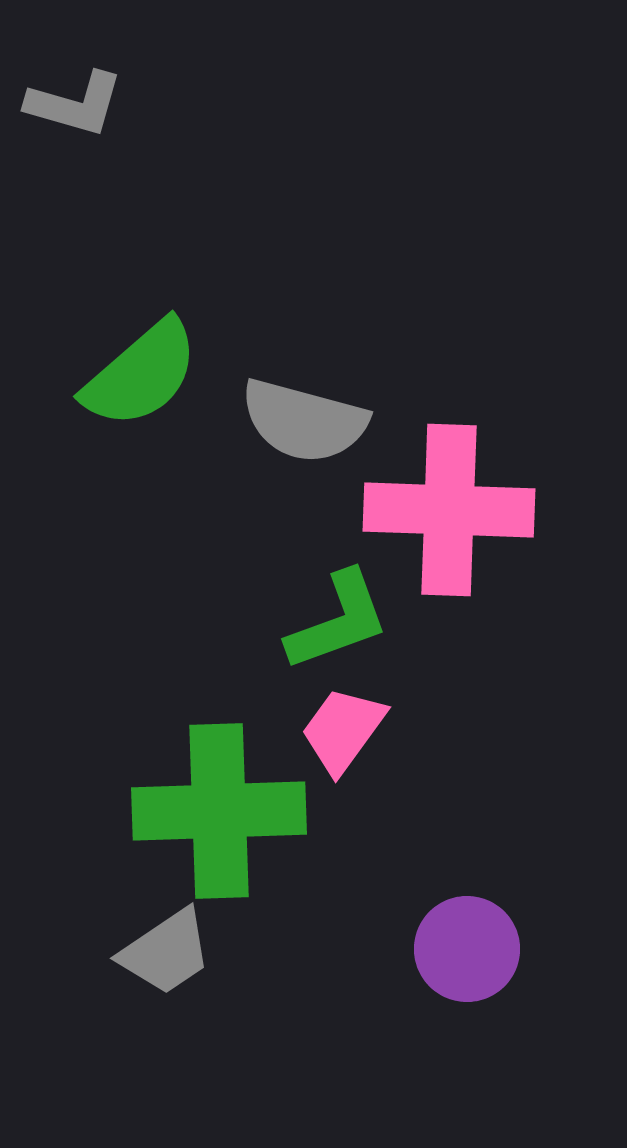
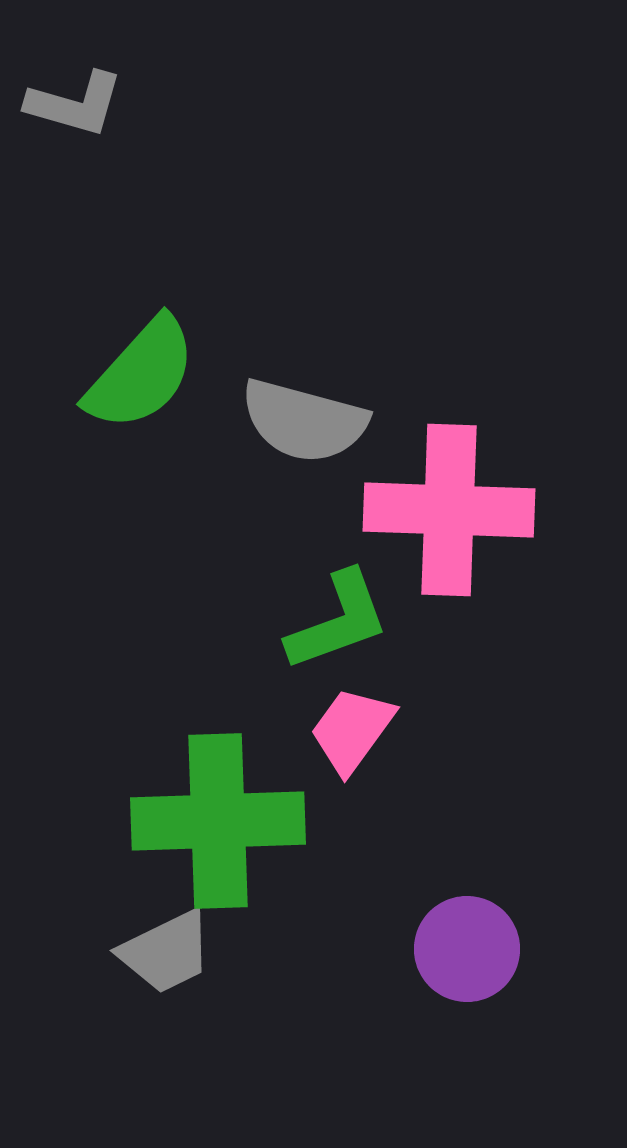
green semicircle: rotated 7 degrees counterclockwise
pink trapezoid: moved 9 px right
green cross: moved 1 px left, 10 px down
gray trapezoid: rotated 8 degrees clockwise
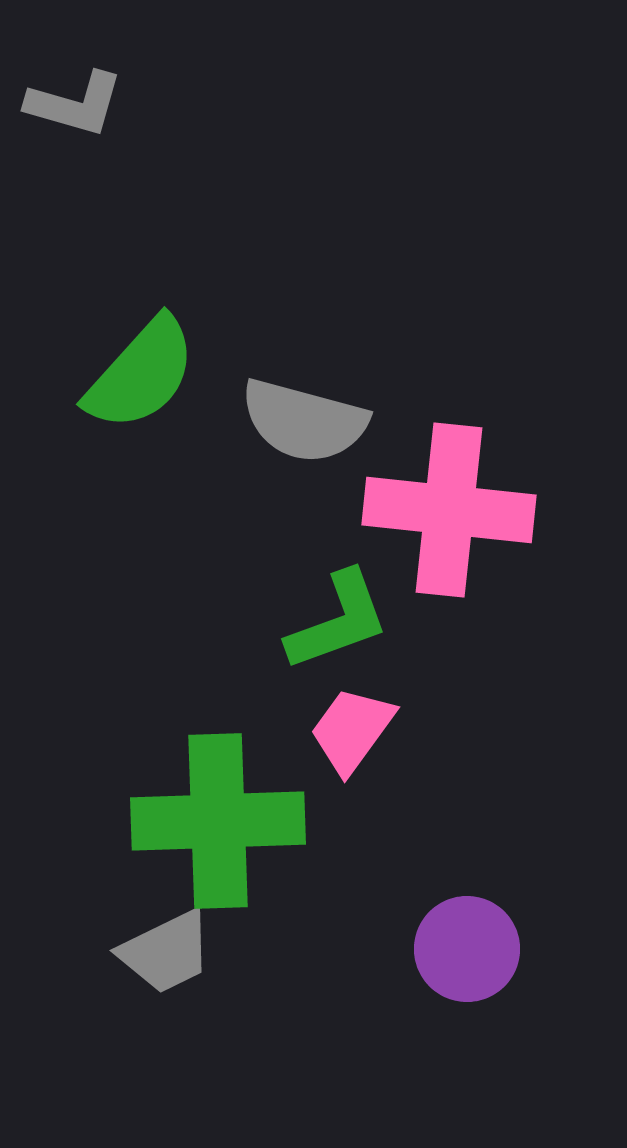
pink cross: rotated 4 degrees clockwise
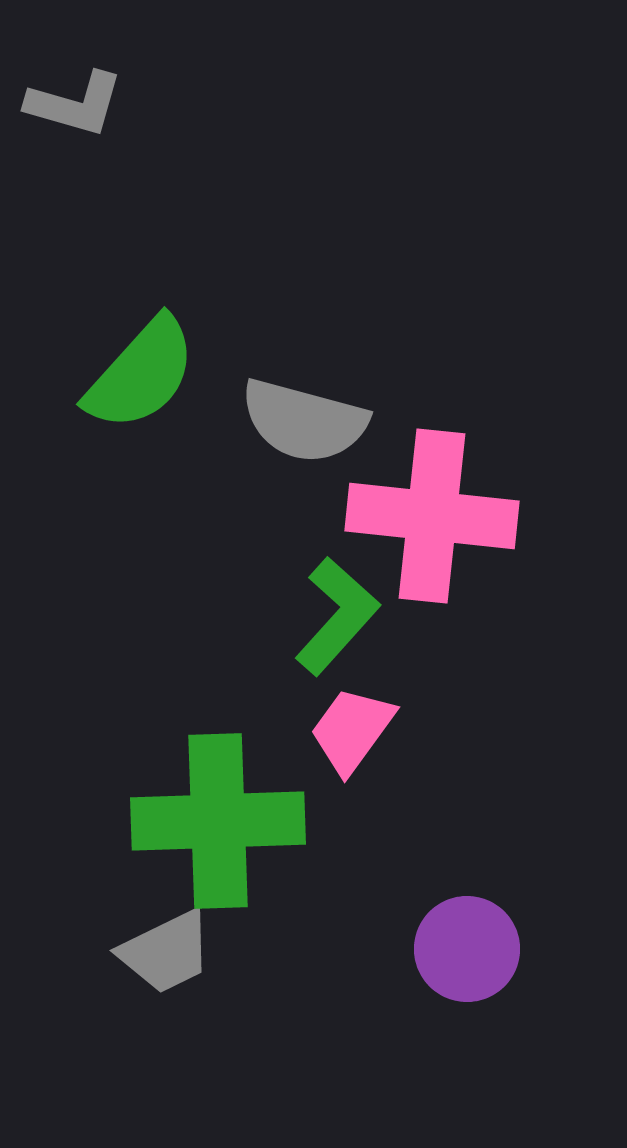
pink cross: moved 17 px left, 6 px down
green L-shape: moved 1 px left, 5 px up; rotated 28 degrees counterclockwise
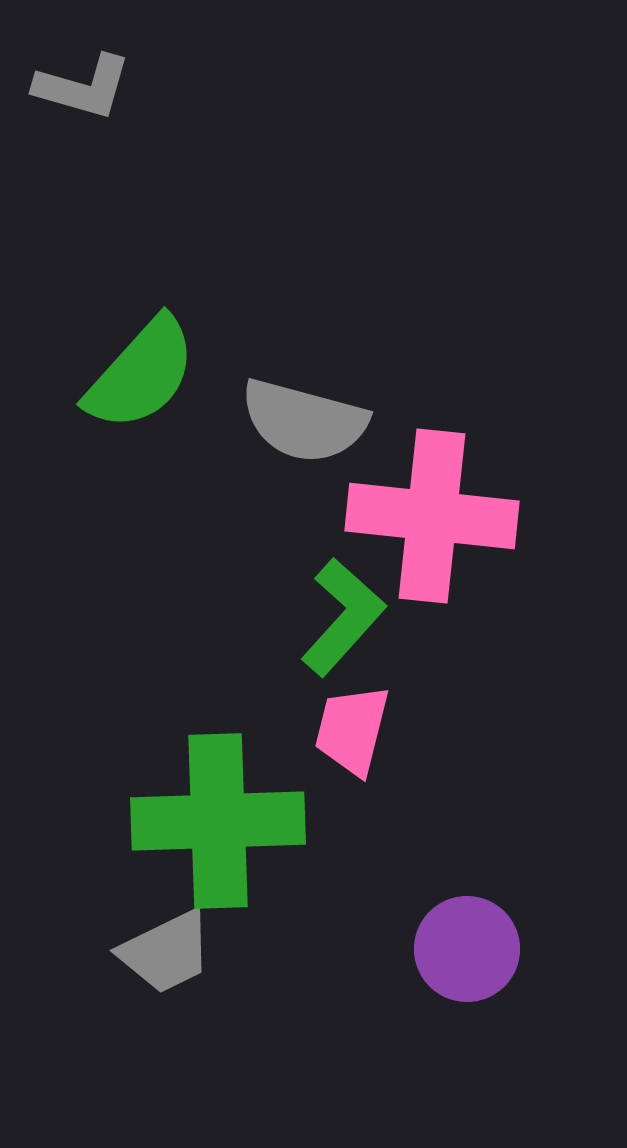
gray L-shape: moved 8 px right, 17 px up
green L-shape: moved 6 px right, 1 px down
pink trapezoid: rotated 22 degrees counterclockwise
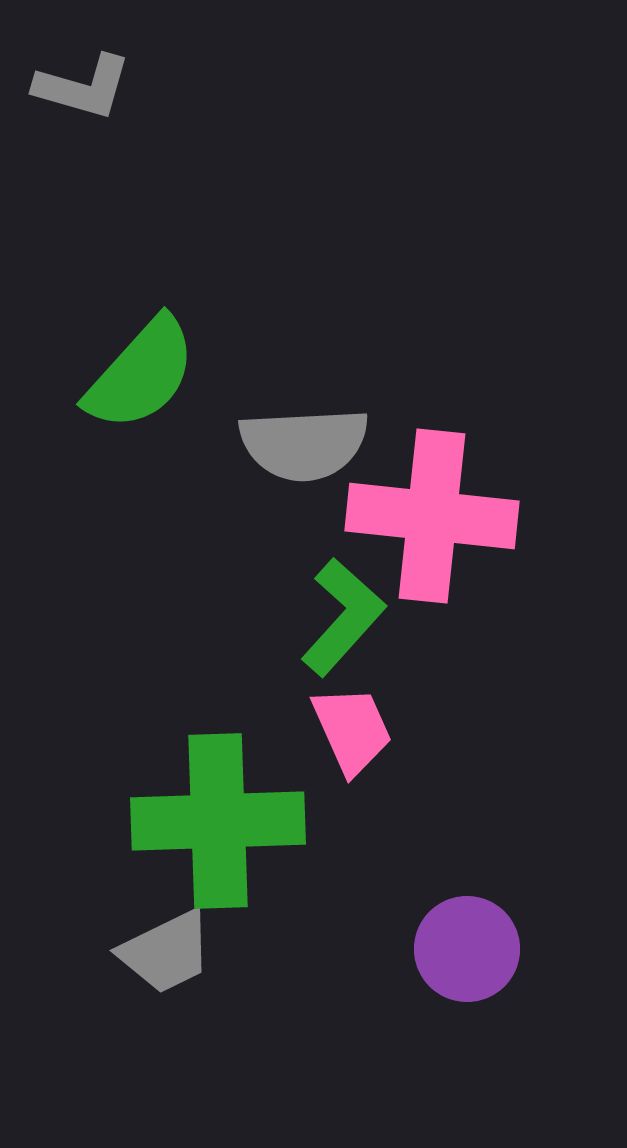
gray semicircle: moved 23 px down; rotated 18 degrees counterclockwise
pink trapezoid: rotated 142 degrees clockwise
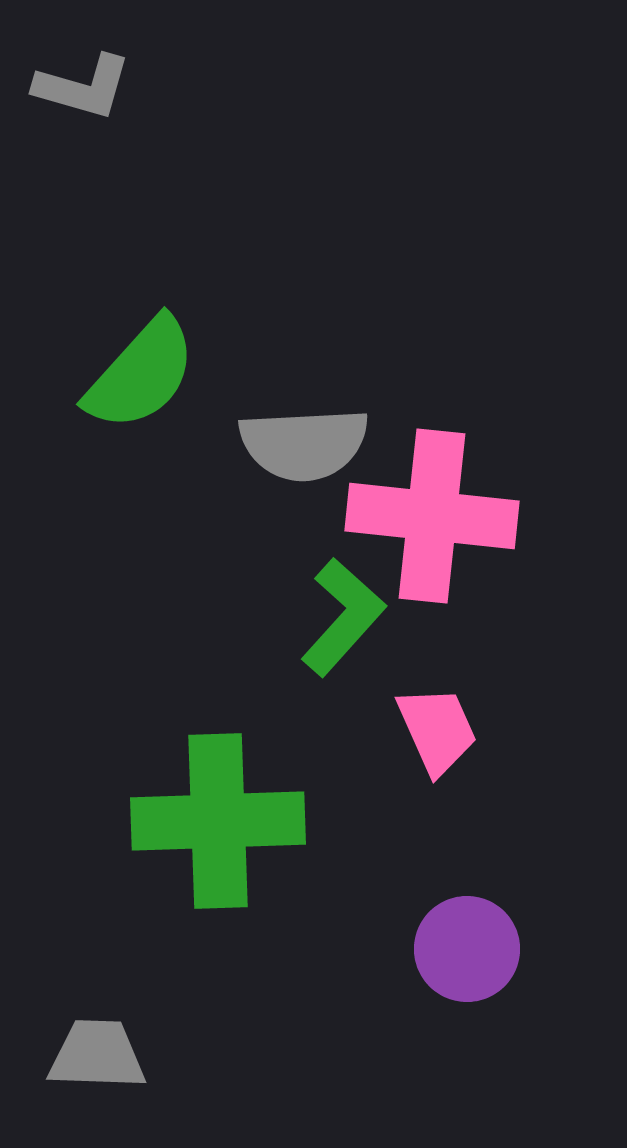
pink trapezoid: moved 85 px right
gray trapezoid: moved 69 px left, 103 px down; rotated 152 degrees counterclockwise
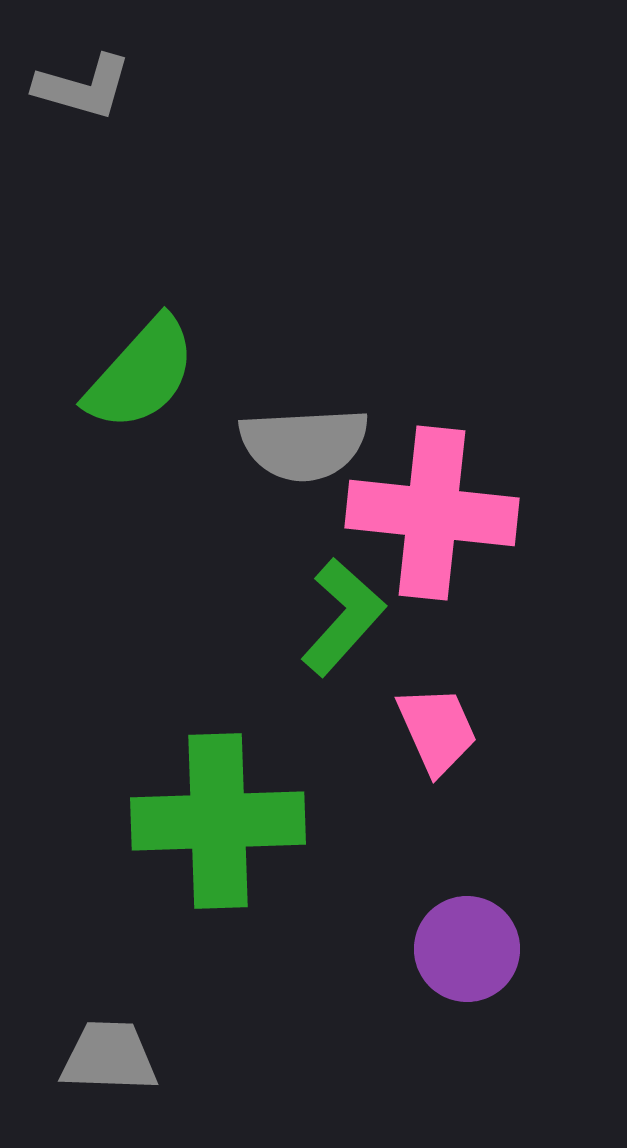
pink cross: moved 3 px up
gray trapezoid: moved 12 px right, 2 px down
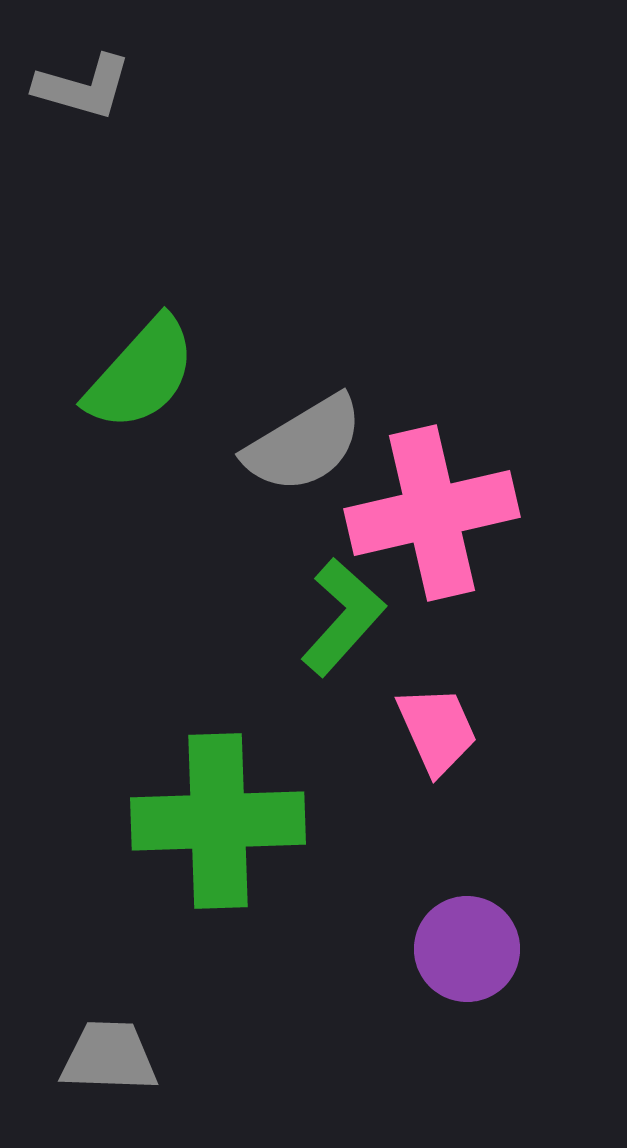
gray semicircle: rotated 28 degrees counterclockwise
pink cross: rotated 19 degrees counterclockwise
